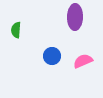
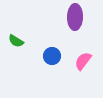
green semicircle: moved 11 px down; rotated 63 degrees counterclockwise
pink semicircle: rotated 30 degrees counterclockwise
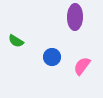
blue circle: moved 1 px down
pink semicircle: moved 1 px left, 5 px down
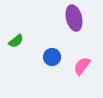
purple ellipse: moved 1 px left, 1 px down; rotated 15 degrees counterclockwise
green semicircle: rotated 70 degrees counterclockwise
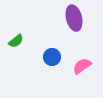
pink semicircle: rotated 18 degrees clockwise
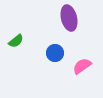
purple ellipse: moved 5 px left
blue circle: moved 3 px right, 4 px up
